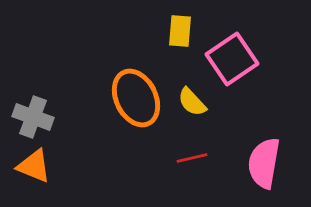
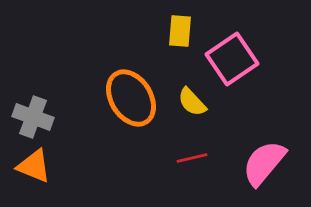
orange ellipse: moved 5 px left; rotated 6 degrees counterclockwise
pink semicircle: rotated 30 degrees clockwise
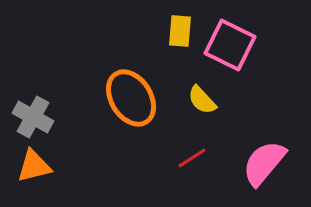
pink square: moved 2 px left, 14 px up; rotated 30 degrees counterclockwise
yellow semicircle: moved 10 px right, 2 px up
gray cross: rotated 9 degrees clockwise
red line: rotated 20 degrees counterclockwise
orange triangle: rotated 36 degrees counterclockwise
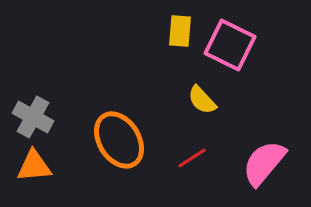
orange ellipse: moved 12 px left, 42 px down
orange triangle: rotated 9 degrees clockwise
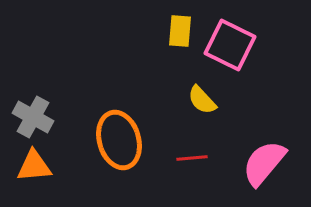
orange ellipse: rotated 16 degrees clockwise
red line: rotated 28 degrees clockwise
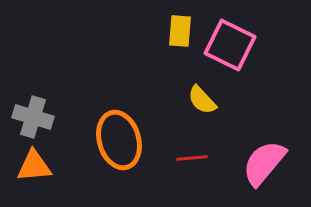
gray cross: rotated 12 degrees counterclockwise
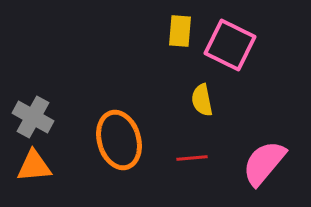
yellow semicircle: rotated 32 degrees clockwise
gray cross: rotated 12 degrees clockwise
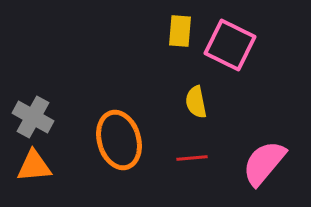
yellow semicircle: moved 6 px left, 2 px down
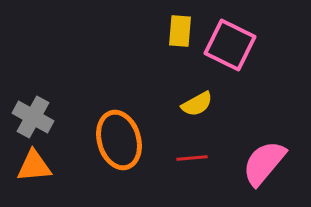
yellow semicircle: moved 1 px right, 2 px down; rotated 108 degrees counterclockwise
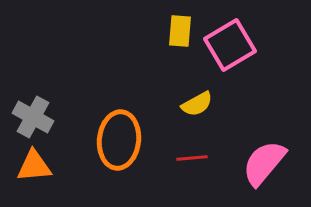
pink square: rotated 33 degrees clockwise
orange ellipse: rotated 22 degrees clockwise
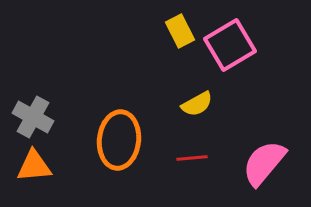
yellow rectangle: rotated 32 degrees counterclockwise
